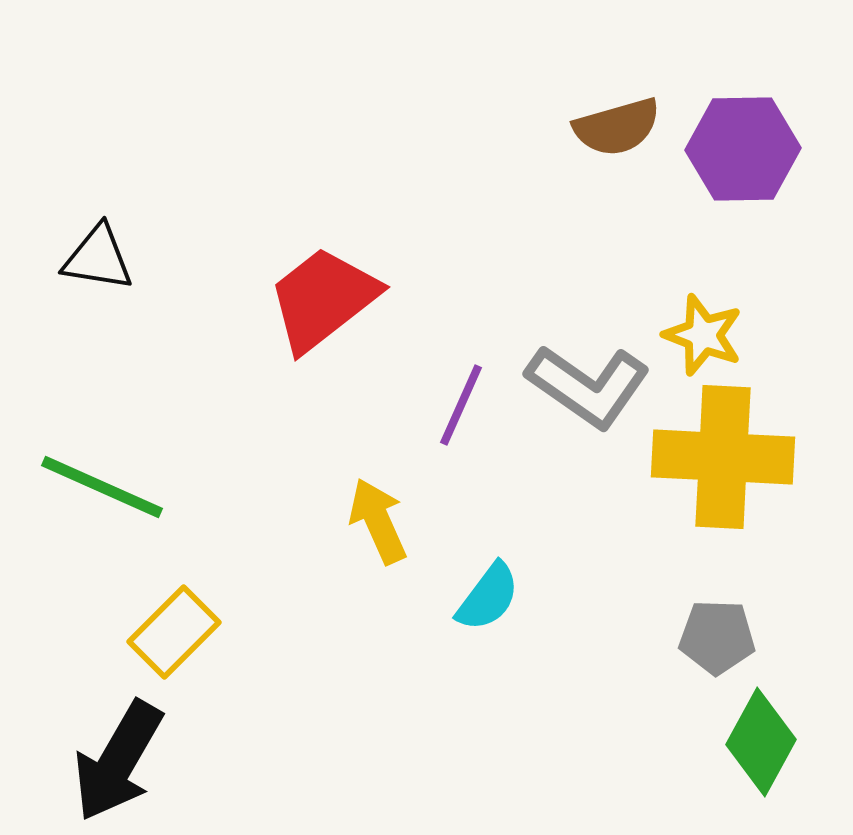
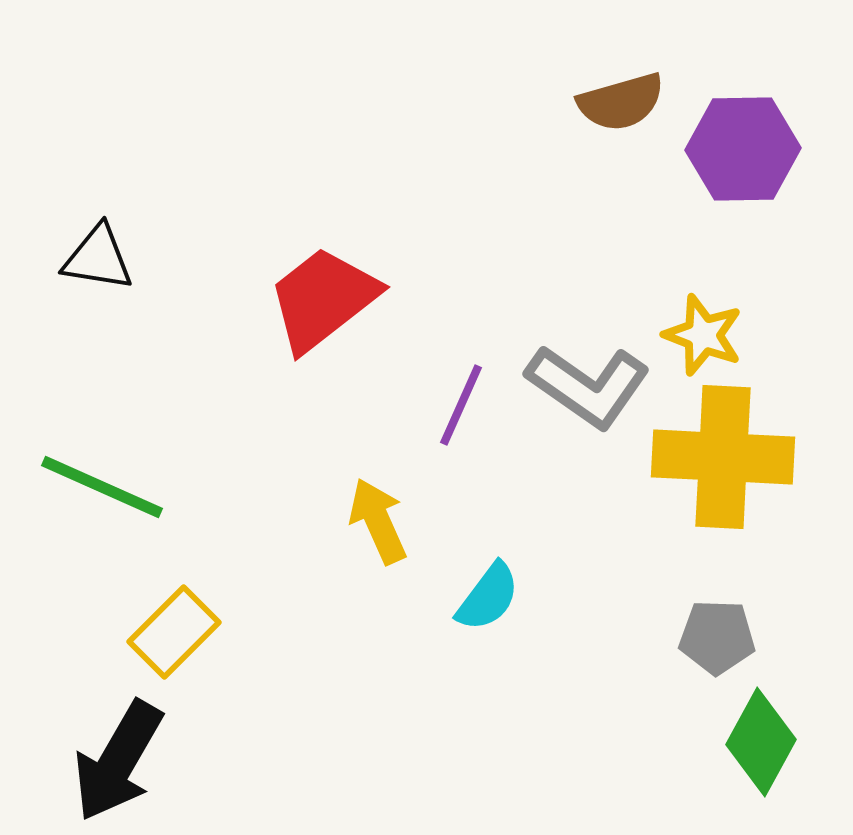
brown semicircle: moved 4 px right, 25 px up
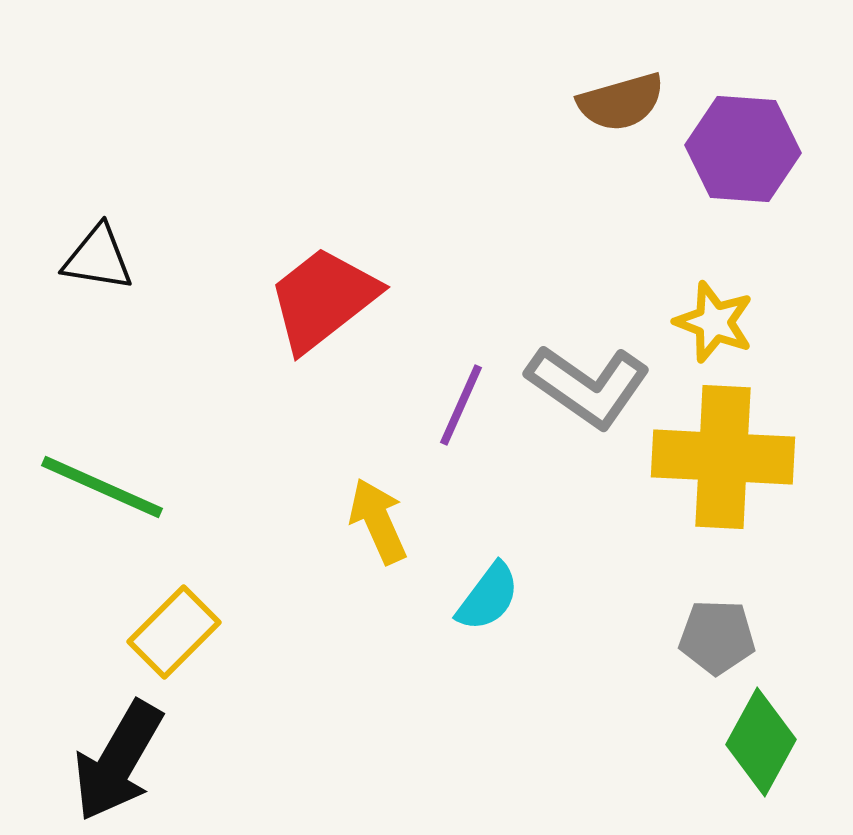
purple hexagon: rotated 5 degrees clockwise
yellow star: moved 11 px right, 13 px up
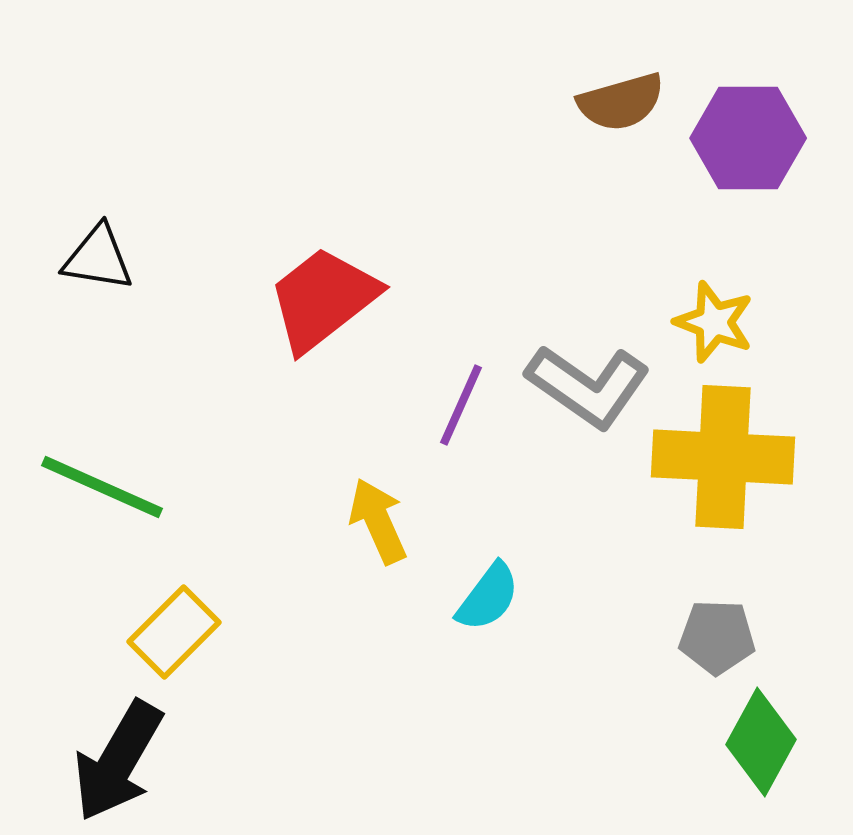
purple hexagon: moved 5 px right, 11 px up; rotated 4 degrees counterclockwise
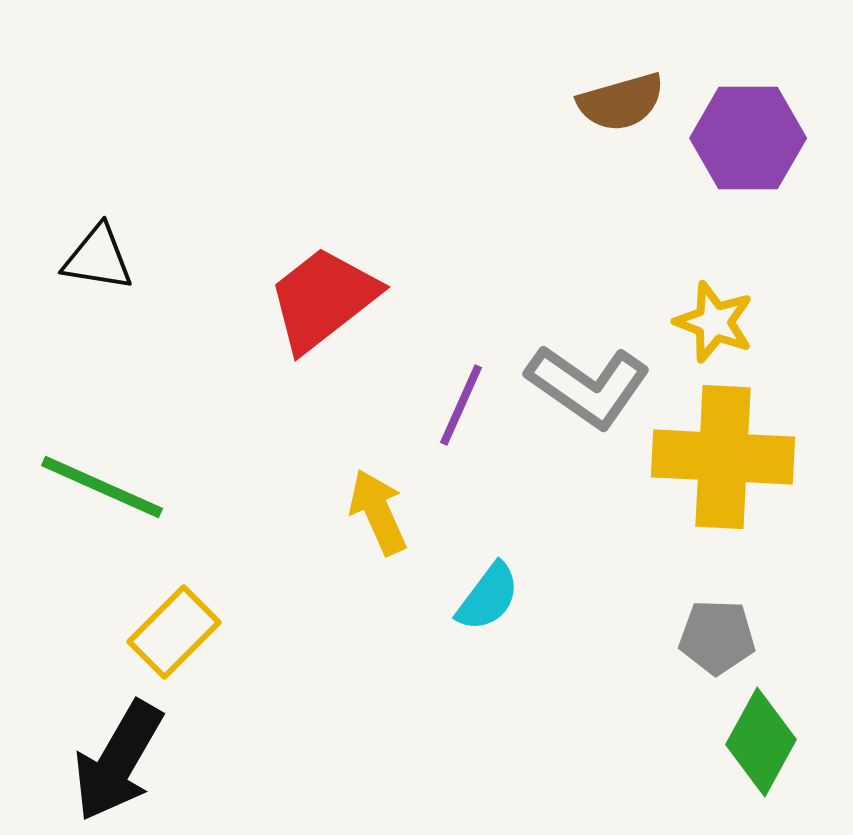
yellow arrow: moved 9 px up
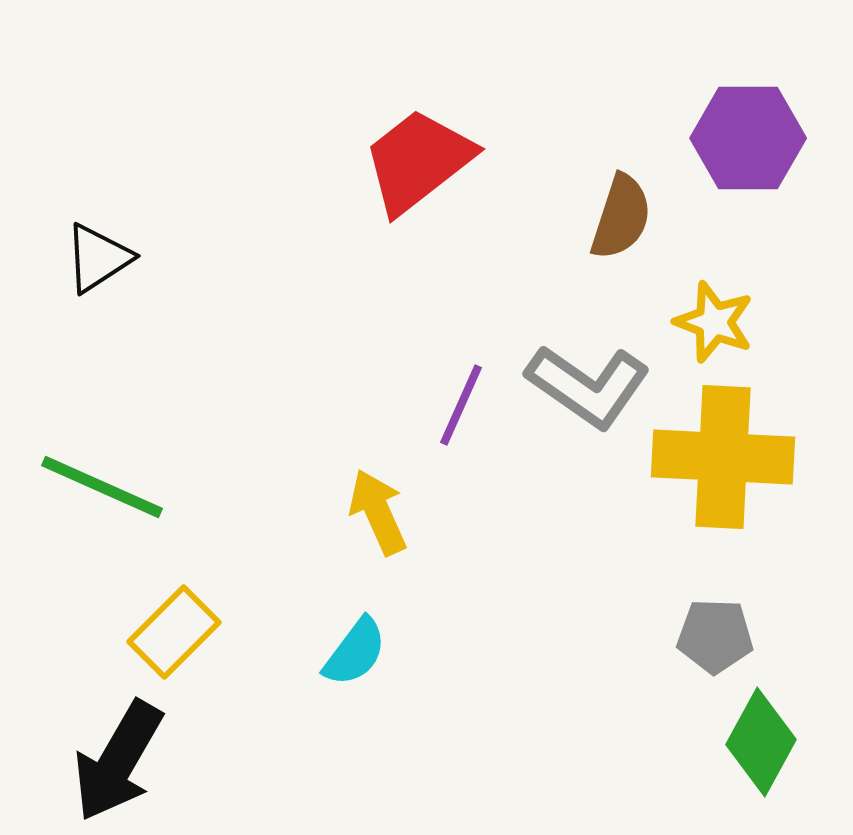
brown semicircle: moved 115 px down; rotated 56 degrees counterclockwise
black triangle: rotated 42 degrees counterclockwise
red trapezoid: moved 95 px right, 138 px up
cyan semicircle: moved 133 px left, 55 px down
gray pentagon: moved 2 px left, 1 px up
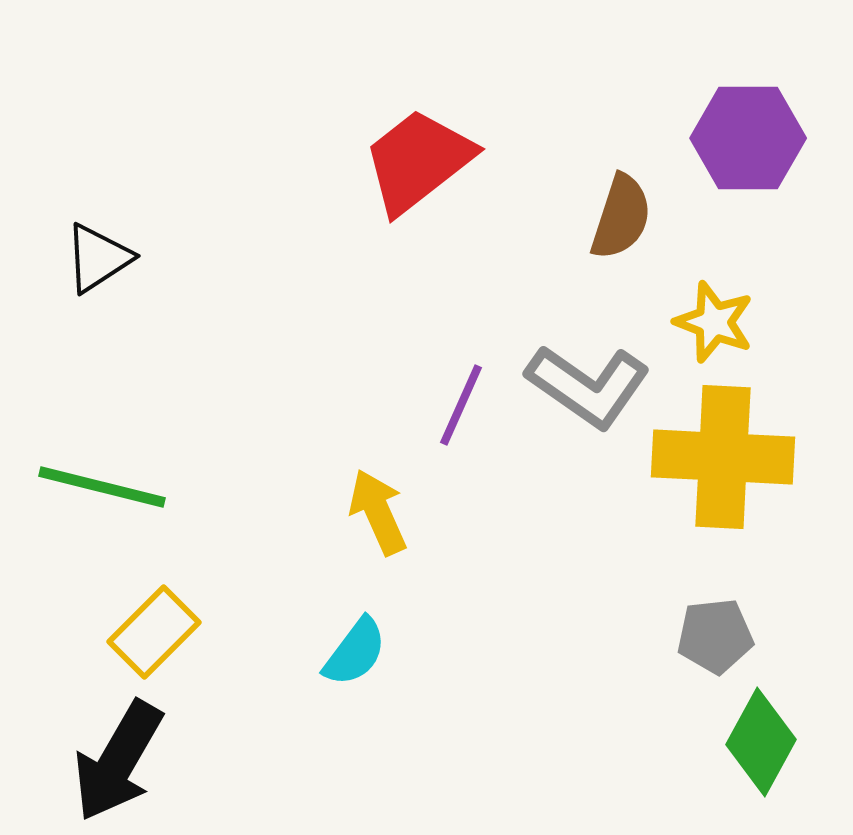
green line: rotated 10 degrees counterclockwise
yellow rectangle: moved 20 px left
gray pentagon: rotated 8 degrees counterclockwise
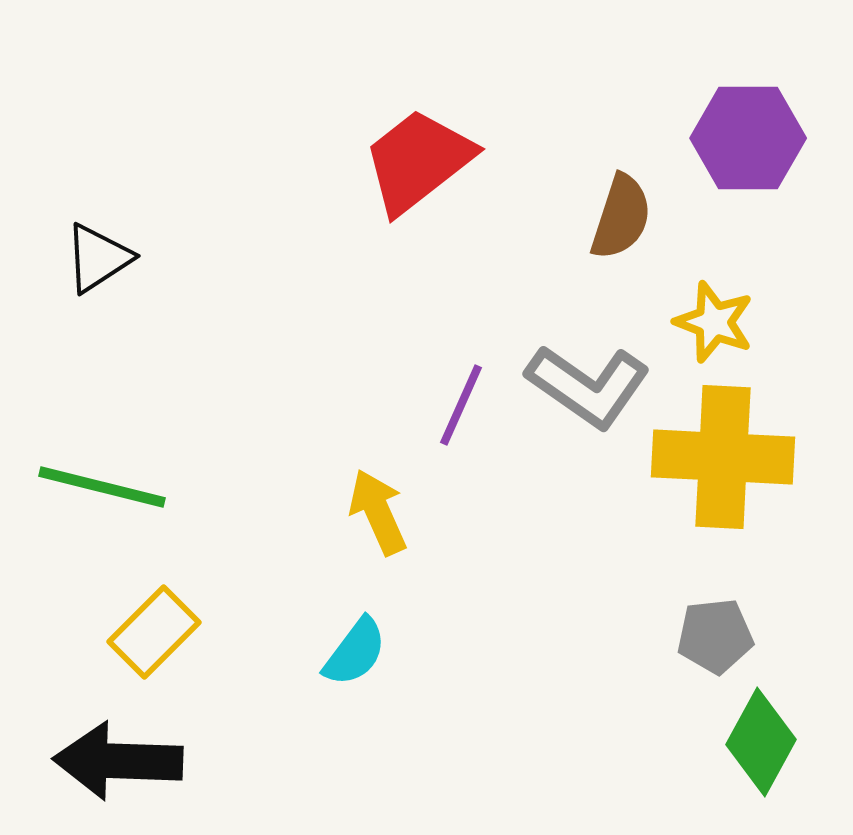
black arrow: rotated 62 degrees clockwise
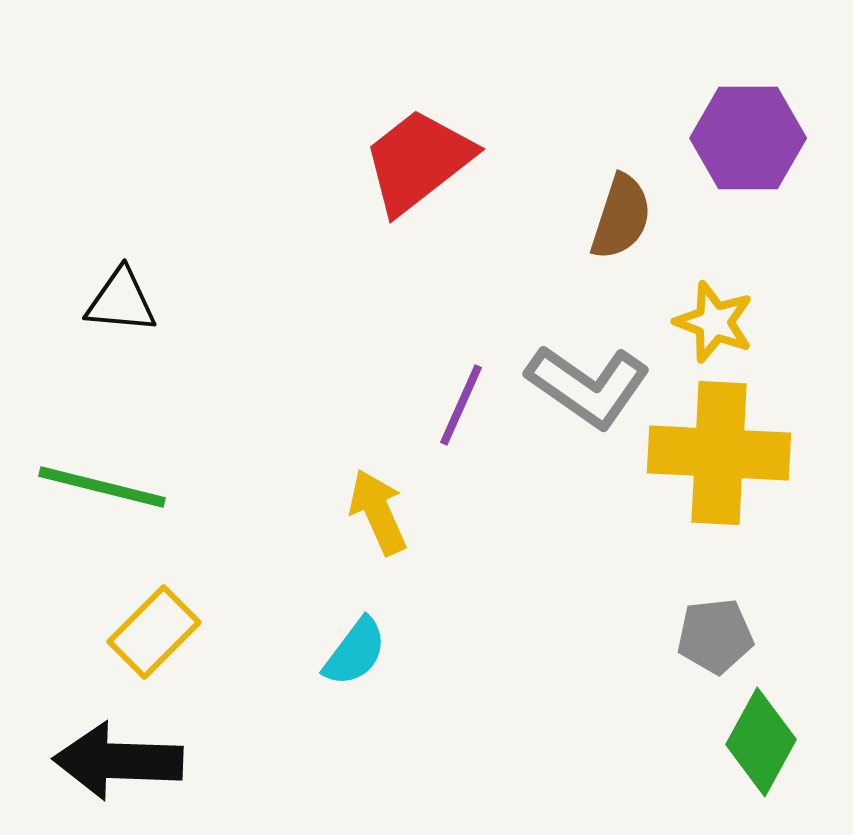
black triangle: moved 23 px right, 43 px down; rotated 38 degrees clockwise
yellow cross: moved 4 px left, 4 px up
